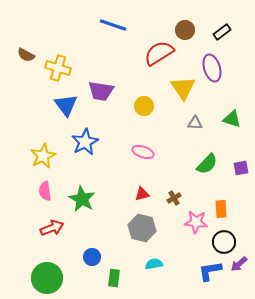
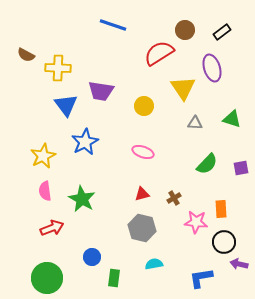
yellow cross: rotated 15 degrees counterclockwise
purple arrow: rotated 54 degrees clockwise
blue L-shape: moved 9 px left, 7 px down
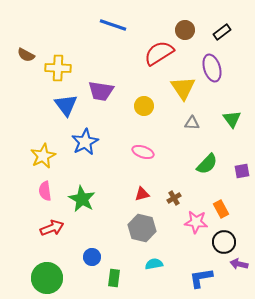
green triangle: rotated 36 degrees clockwise
gray triangle: moved 3 px left
purple square: moved 1 px right, 3 px down
orange rectangle: rotated 24 degrees counterclockwise
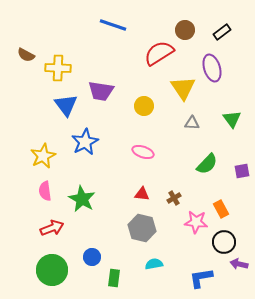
red triangle: rotated 21 degrees clockwise
green circle: moved 5 px right, 8 px up
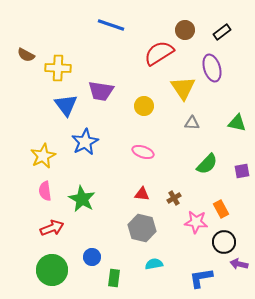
blue line: moved 2 px left
green triangle: moved 5 px right, 4 px down; rotated 42 degrees counterclockwise
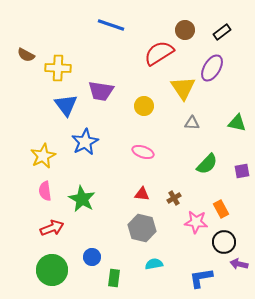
purple ellipse: rotated 48 degrees clockwise
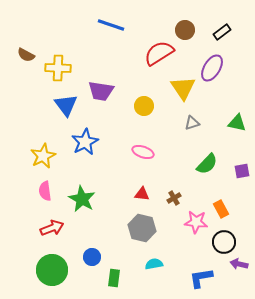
gray triangle: rotated 21 degrees counterclockwise
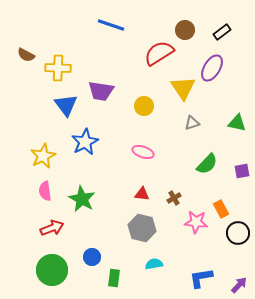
black circle: moved 14 px right, 9 px up
purple arrow: moved 21 px down; rotated 120 degrees clockwise
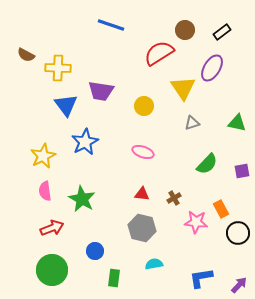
blue circle: moved 3 px right, 6 px up
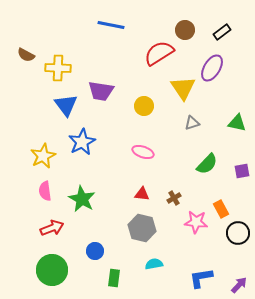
blue line: rotated 8 degrees counterclockwise
blue star: moved 3 px left
